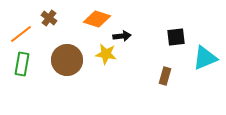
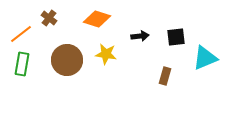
black arrow: moved 18 px right
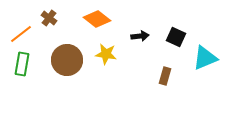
orange diamond: rotated 20 degrees clockwise
black square: rotated 30 degrees clockwise
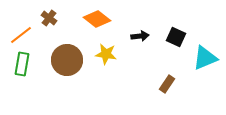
orange line: moved 1 px down
brown rectangle: moved 2 px right, 8 px down; rotated 18 degrees clockwise
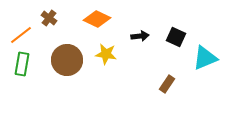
orange diamond: rotated 12 degrees counterclockwise
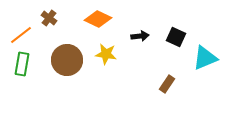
orange diamond: moved 1 px right
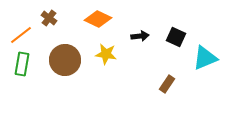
brown circle: moved 2 px left
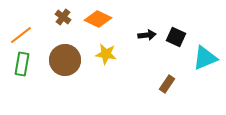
brown cross: moved 14 px right, 1 px up
black arrow: moved 7 px right, 1 px up
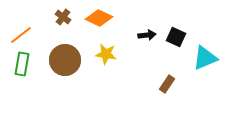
orange diamond: moved 1 px right, 1 px up
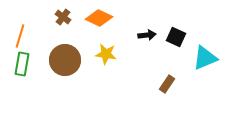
orange line: moved 1 px left, 1 px down; rotated 35 degrees counterclockwise
